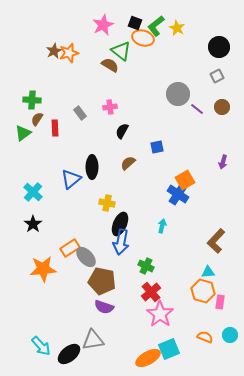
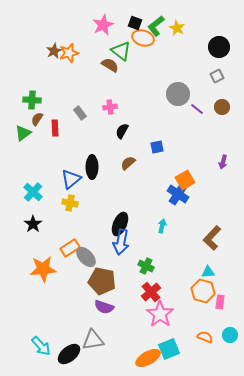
yellow cross at (107, 203): moved 37 px left
brown L-shape at (216, 241): moved 4 px left, 3 px up
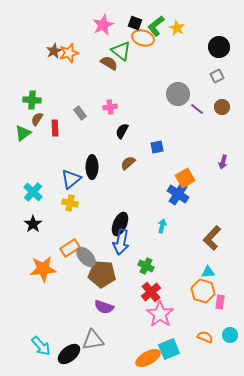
brown semicircle at (110, 65): moved 1 px left, 2 px up
orange square at (185, 180): moved 2 px up
brown pentagon at (102, 281): moved 7 px up; rotated 8 degrees counterclockwise
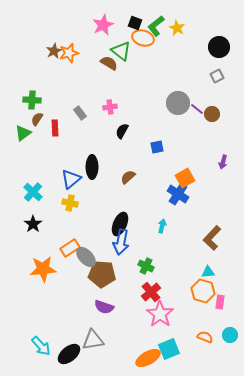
gray circle at (178, 94): moved 9 px down
brown circle at (222, 107): moved 10 px left, 7 px down
brown semicircle at (128, 163): moved 14 px down
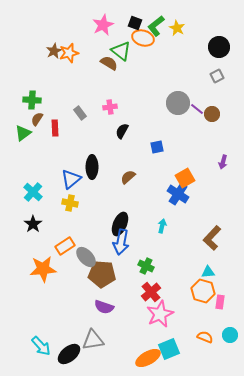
orange rectangle at (70, 248): moved 5 px left, 2 px up
pink star at (160, 314): rotated 12 degrees clockwise
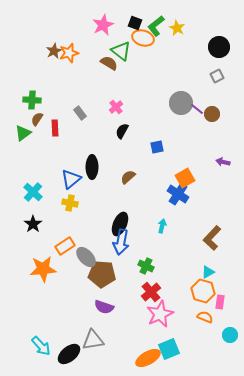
gray circle at (178, 103): moved 3 px right
pink cross at (110, 107): moved 6 px right; rotated 32 degrees counterclockwise
purple arrow at (223, 162): rotated 88 degrees clockwise
cyan triangle at (208, 272): rotated 24 degrees counterclockwise
orange semicircle at (205, 337): moved 20 px up
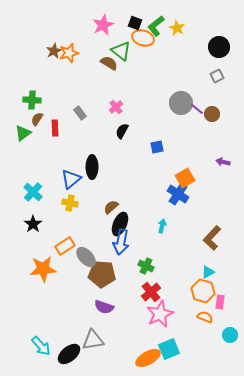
brown semicircle at (128, 177): moved 17 px left, 30 px down
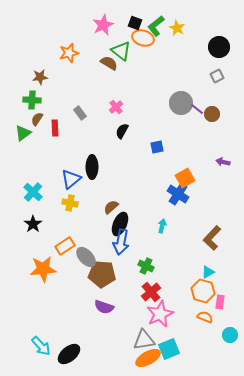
brown star at (54, 51): moved 14 px left, 26 px down; rotated 21 degrees clockwise
gray triangle at (93, 340): moved 51 px right
